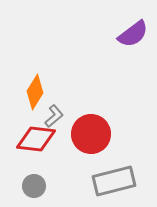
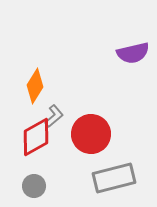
purple semicircle: moved 19 px down; rotated 24 degrees clockwise
orange diamond: moved 6 px up
red diamond: moved 2 px up; rotated 36 degrees counterclockwise
gray rectangle: moved 3 px up
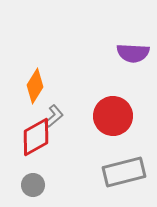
purple semicircle: rotated 16 degrees clockwise
red circle: moved 22 px right, 18 px up
gray rectangle: moved 10 px right, 6 px up
gray circle: moved 1 px left, 1 px up
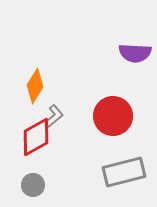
purple semicircle: moved 2 px right
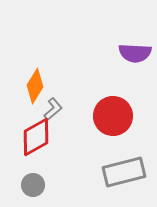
gray L-shape: moved 1 px left, 7 px up
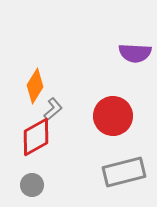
gray circle: moved 1 px left
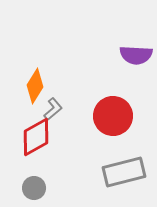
purple semicircle: moved 1 px right, 2 px down
gray circle: moved 2 px right, 3 px down
